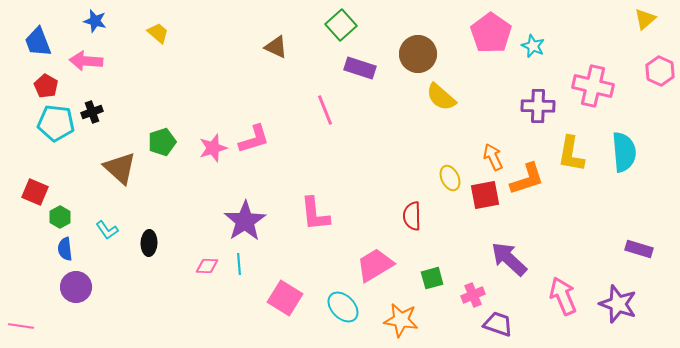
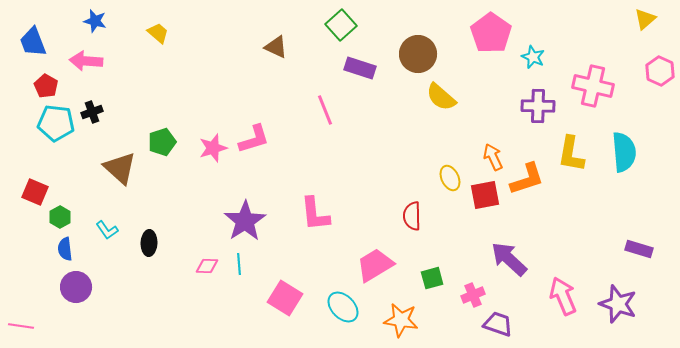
blue trapezoid at (38, 42): moved 5 px left
cyan star at (533, 46): moved 11 px down
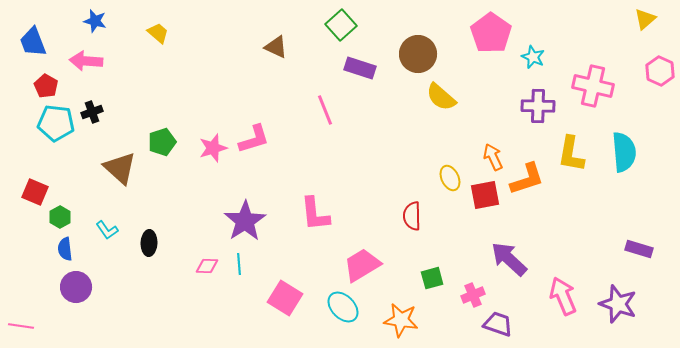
pink trapezoid at (375, 265): moved 13 px left
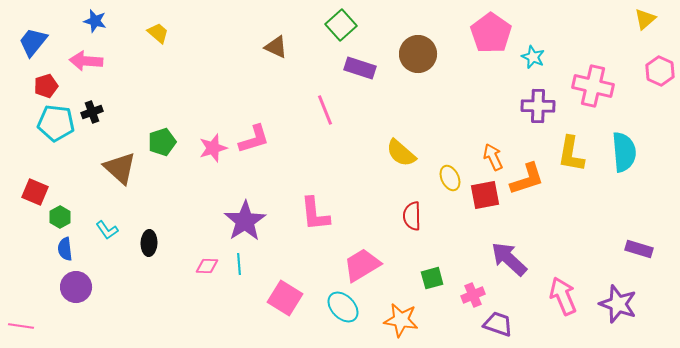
blue trapezoid at (33, 42): rotated 60 degrees clockwise
red pentagon at (46, 86): rotated 25 degrees clockwise
yellow semicircle at (441, 97): moved 40 px left, 56 px down
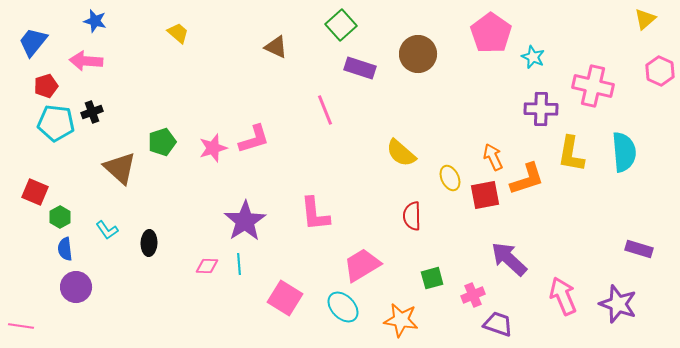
yellow trapezoid at (158, 33): moved 20 px right
purple cross at (538, 106): moved 3 px right, 3 px down
